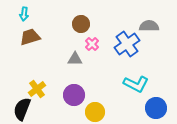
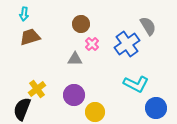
gray semicircle: moved 1 px left; rotated 60 degrees clockwise
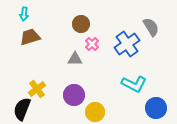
gray semicircle: moved 3 px right, 1 px down
cyan L-shape: moved 2 px left
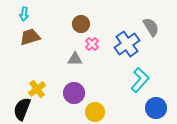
cyan L-shape: moved 6 px right, 4 px up; rotated 75 degrees counterclockwise
purple circle: moved 2 px up
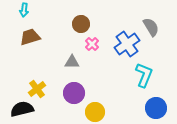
cyan arrow: moved 4 px up
gray triangle: moved 3 px left, 3 px down
cyan L-shape: moved 4 px right, 5 px up; rotated 20 degrees counterclockwise
black semicircle: rotated 55 degrees clockwise
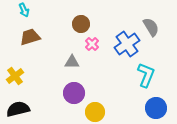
cyan arrow: rotated 32 degrees counterclockwise
cyan L-shape: moved 2 px right
yellow cross: moved 22 px left, 13 px up
black semicircle: moved 4 px left
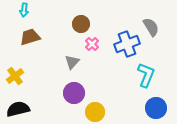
cyan arrow: rotated 32 degrees clockwise
blue cross: rotated 15 degrees clockwise
gray triangle: rotated 49 degrees counterclockwise
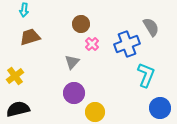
blue circle: moved 4 px right
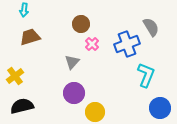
black semicircle: moved 4 px right, 3 px up
